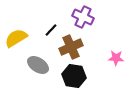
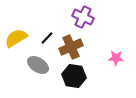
black line: moved 4 px left, 8 px down
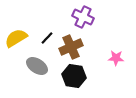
gray ellipse: moved 1 px left, 1 px down
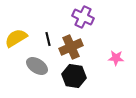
black line: moved 1 px right, 1 px down; rotated 56 degrees counterclockwise
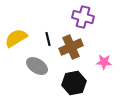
purple cross: rotated 10 degrees counterclockwise
pink star: moved 12 px left, 4 px down
black hexagon: moved 7 px down; rotated 20 degrees counterclockwise
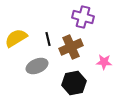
gray ellipse: rotated 55 degrees counterclockwise
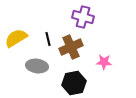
gray ellipse: rotated 30 degrees clockwise
